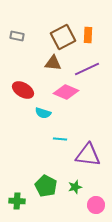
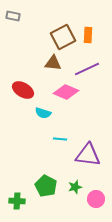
gray rectangle: moved 4 px left, 20 px up
pink circle: moved 6 px up
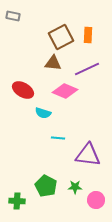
brown square: moved 2 px left
pink diamond: moved 1 px left, 1 px up
cyan line: moved 2 px left, 1 px up
green star: rotated 16 degrees clockwise
pink circle: moved 1 px down
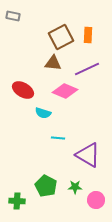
purple triangle: rotated 24 degrees clockwise
